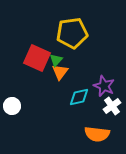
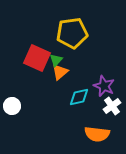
orange triangle: rotated 12 degrees clockwise
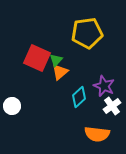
yellow pentagon: moved 15 px right
cyan diamond: rotated 30 degrees counterclockwise
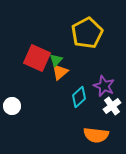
yellow pentagon: rotated 20 degrees counterclockwise
orange semicircle: moved 1 px left, 1 px down
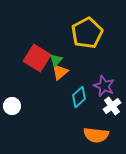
red square: rotated 8 degrees clockwise
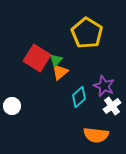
yellow pentagon: rotated 12 degrees counterclockwise
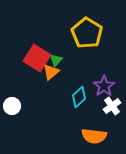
orange triangle: moved 9 px left
purple star: rotated 15 degrees clockwise
orange semicircle: moved 2 px left, 1 px down
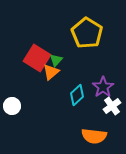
purple star: moved 1 px left, 1 px down
cyan diamond: moved 2 px left, 2 px up
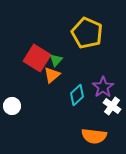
yellow pentagon: rotated 8 degrees counterclockwise
orange triangle: moved 1 px right, 3 px down
white cross: rotated 18 degrees counterclockwise
